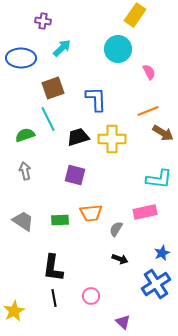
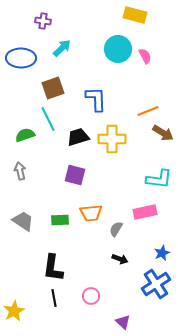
yellow rectangle: rotated 70 degrees clockwise
pink semicircle: moved 4 px left, 16 px up
gray arrow: moved 5 px left
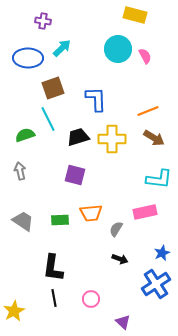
blue ellipse: moved 7 px right
brown arrow: moved 9 px left, 5 px down
pink circle: moved 3 px down
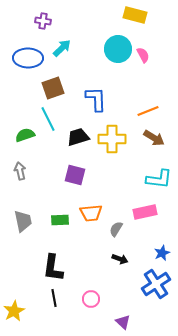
pink semicircle: moved 2 px left, 1 px up
gray trapezoid: rotated 45 degrees clockwise
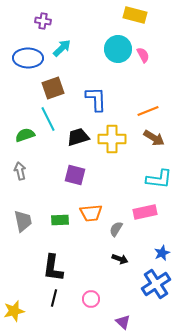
black line: rotated 24 degrees clockwise
yellow star: rotated 15 degrees clockwise
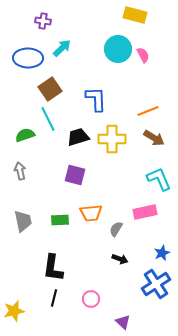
brown square: moved 3 px left, 1 px down; rotated 15 degrees counterclockwise
cyan L-shape: rotated 120 degrees counterclockwise
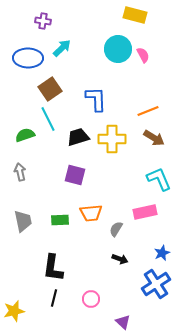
gray arrow: moved 1 px down
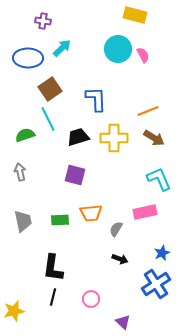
yellow cross: moved 2 px right, 1 px up
black line: moved 1 px left, 1 px up
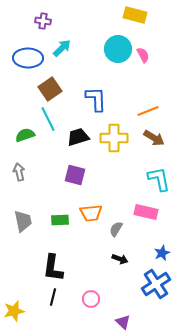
gray arrow: moved 1 px left
cyan L-shape: rotated 12 degrees clockwise
pink rectangle: moved 1 px right; rotated 25 degrees clockwise
